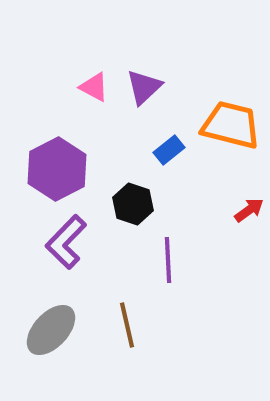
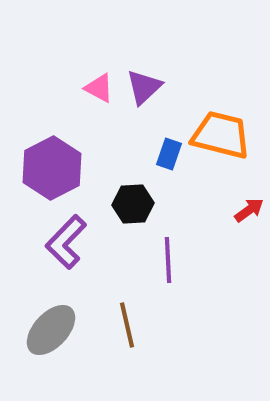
pink triangle: moved 5 px right, 1 px down
orange trapezoid: moved 10 px left, 10 px down
blue rectangle: moved 4 px down; rotated 32 degrees counterclockwise
purple hexagon: moved 5 px left, 1 px up
black hexagon: rotated 21 degrees counterclockwise
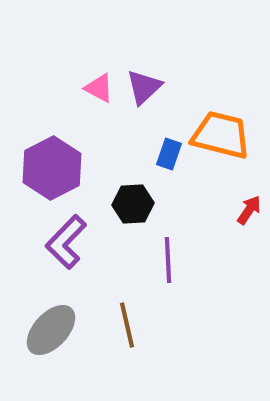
red arrow: rotated 20 degrees counterclockwise
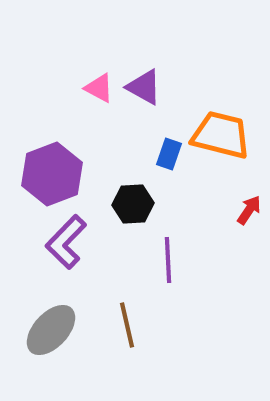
purple triangle: rotated 48 degrees counterclockwise
purple hexagon: moved 6 px down; rotated 6 degrees clockwise
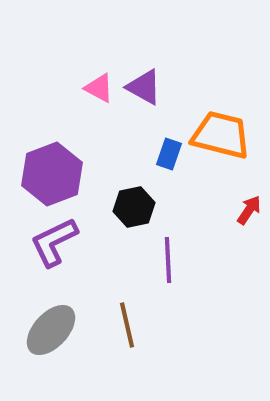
black hexagon: moved 1 px right, 3 px down; rotated 9 degrees counterclockwise
purple L-shape: moved 12 px left; rotated 20 degrees clockwise
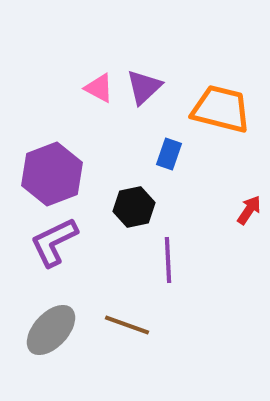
purple triangle: rotated 48 degrees clockwise
orange trapezoid: moved 26 px up
brown line: rotated 57 degrees counterclockwise
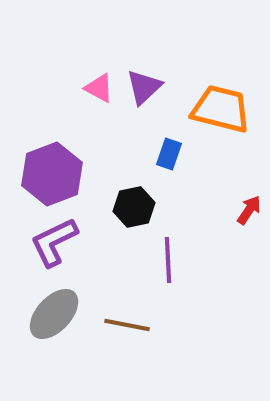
brown line: rotated 9 degrees counterclockwise
gray ellipse: moved 3 px right, 16 px up
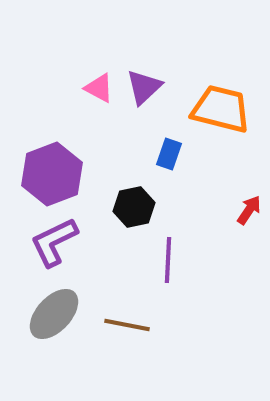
purple line: rotated 6 degrees clockwise
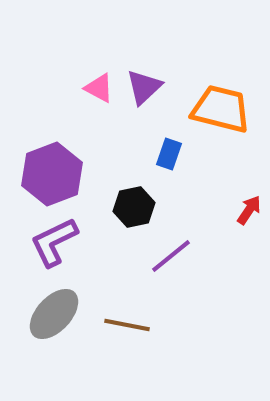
purple line: moved 3 px right, 4 px up; rotated 48 degrees clockwise
